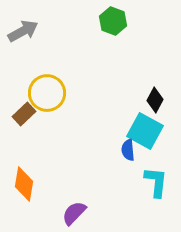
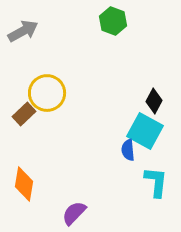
black diamond: moved 1 px left, 1 px down
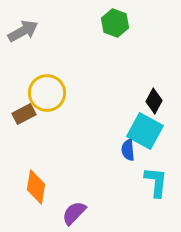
green hexagon: moved 2 px right, 2 px down
brown rectangle: rotated 15 degrees clockwise
orange diamond: moved 12 px right, 3 px down
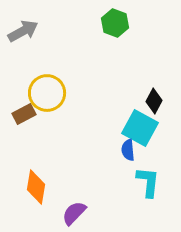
cyan square: moved 5 px left, 3 px up
cyan L-shape: moved 8 px left
